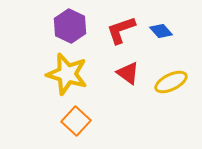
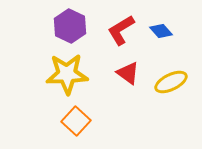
red L-shape: rotated 12 degrees counterclockwise
yellow star: rotated 18 degrees counterclockwise
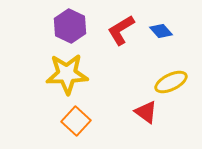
red triangle: moved 18 px right, 39 px down
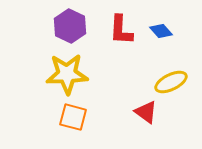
red L-shape: rotated 56 degrees counterclockwise
orange square: moved 3 px left, 4 px up; rotated 28 degrees counterclockwise
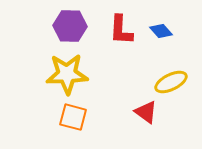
purple hexagon: rotated 24 degrees counterclockwise
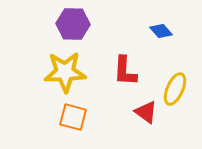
purple hexagon: moved 3 px right, 2 px up
red L-shape: moved 4 px right, 41 px down
yellow star: moved 2 px left, 2 px up
yellow ellipse: moved 4 px right, 7 px down; rotated 40 degrees counterclockwise
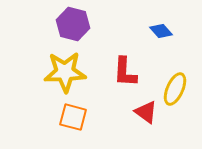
purple hexagon: rotated 12 degrees clockwise
red L-shape: moved 1 px down
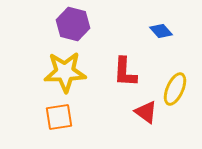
orange square: moved 14 px left; rotated 24 degrees counterclockwise
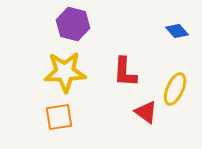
blue diamond: moved 16 px right
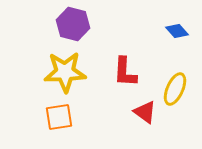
red triangle: moved 1 px left
